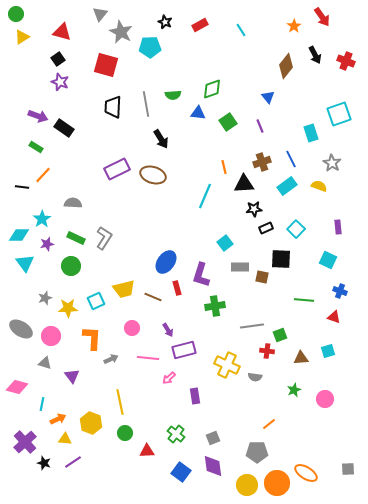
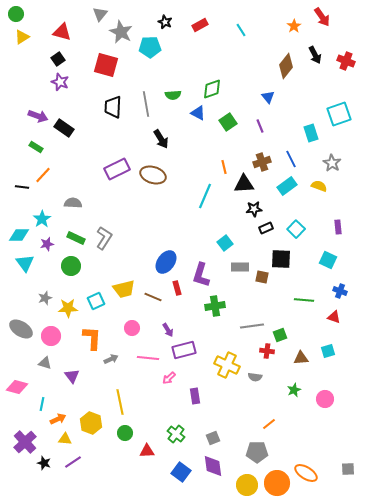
blue triangle at (198, 113): rotated 21 degrees clockwise
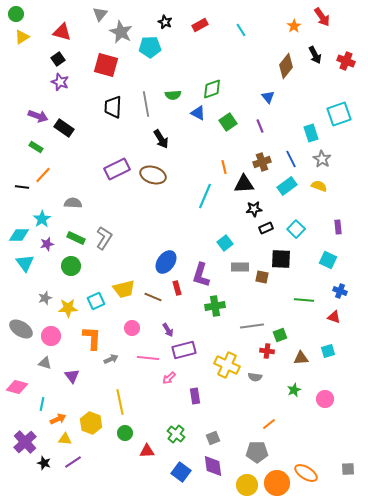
gray star at (332, 163): moved 10 px left, 4 px up
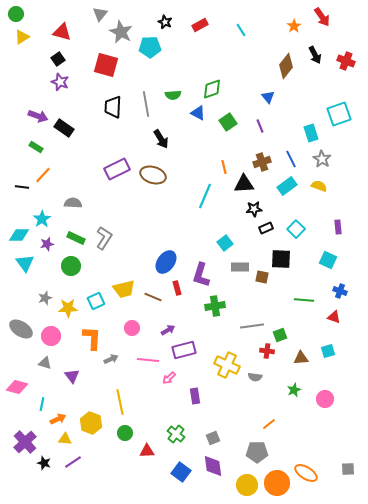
purple arrow at (168, 330): rotated 88 degrees counterclockwise
pink line at (148, 358): moved 2 px down
